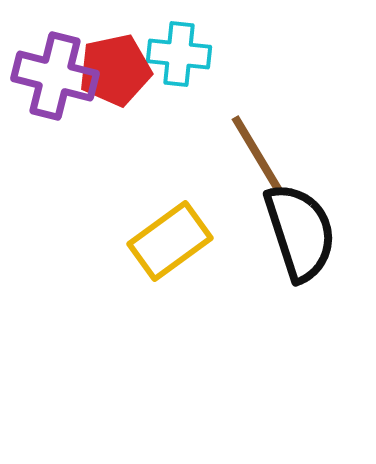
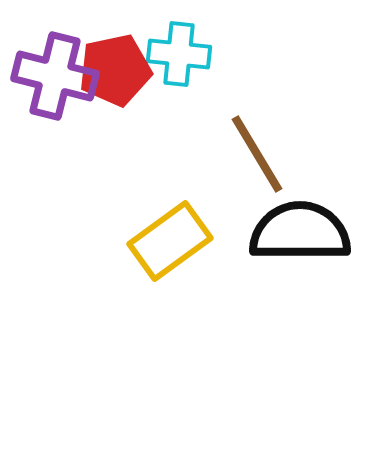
black semicircle: rotated 72 degrees counterclockwise
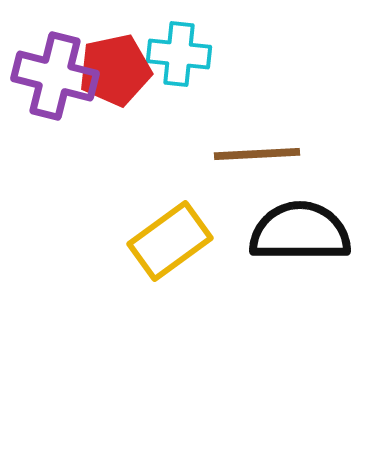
brown line: rotated 62 degrees counterclockwise
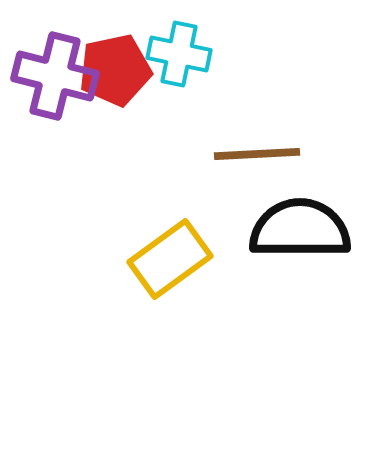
cyan cross: rotated 6 degrees clockwise
black semicircle: moved 3 px up
yellow rectangle: moved 18 px down
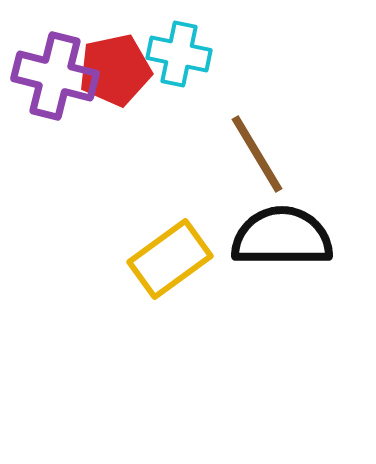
brown line: rotated 62 degrees clockwise
black semicircle: moved 18 px left, 8 px down
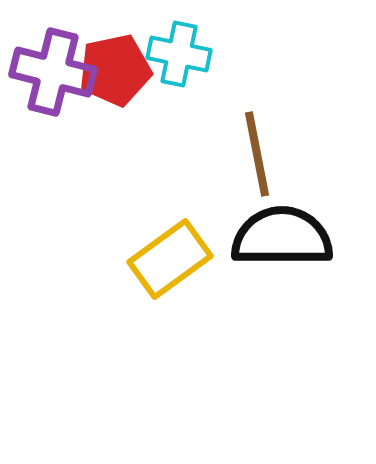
purple cross: moved 2 px left, 4 px up
brown line: rotated 20 degrees clockwise
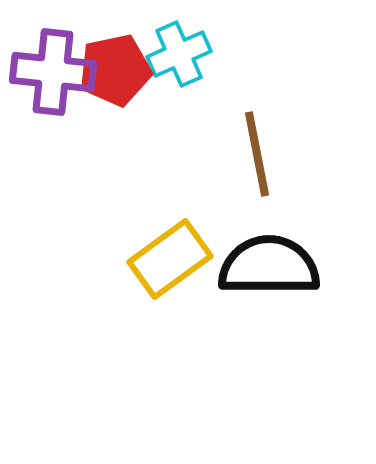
cyan cross: rotated 36 degrees counterclockwise
purple cross: rotated 8 degrees counterclockwise
black semicircle: moved 13 px left, 29 px down
